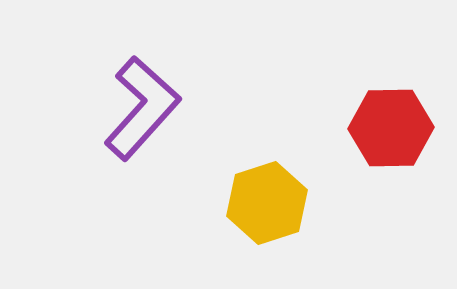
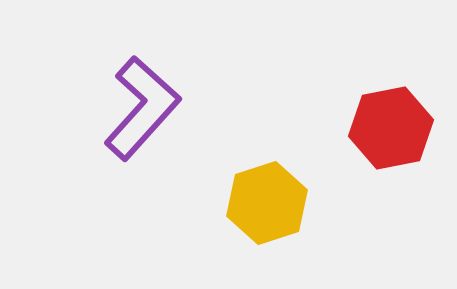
red hexagon: rotated 10 degrees counterclockwise
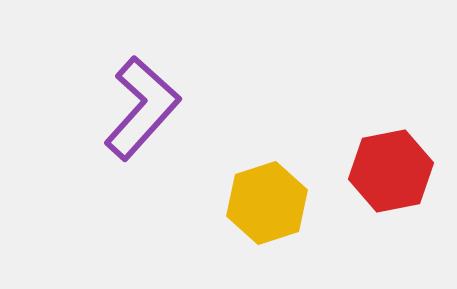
red hexagon: moved 43 px down
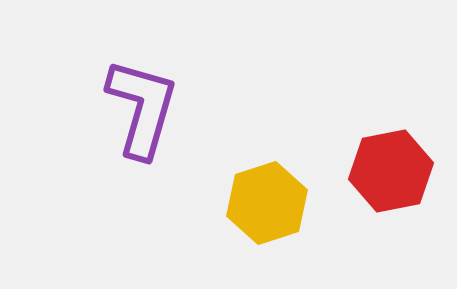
purple L-shape: rotated 26 degrees counterclockwise
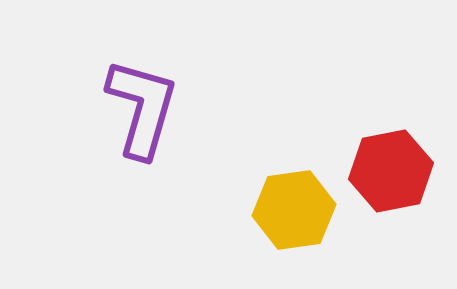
yellow hexagon: moved 27 px right, 7 px down; rotated 10 degrees clockwise
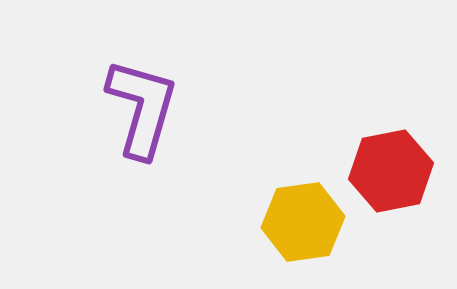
yellow hexagon: moved 9 px right, 12 px down
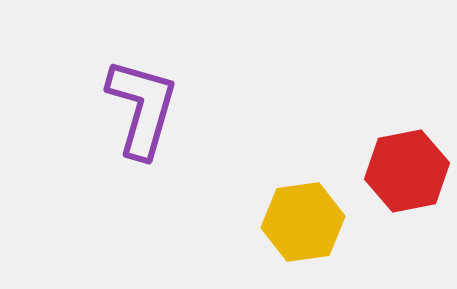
red hexagon: moved 16 px right
